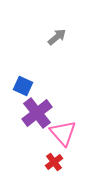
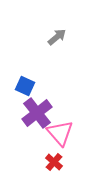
blue square: moved 2 px right
pink triangle: moved 3 px left
red cross: rotated 12 degrees counterclockwise
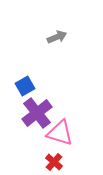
gray arrow: rotated 18 degrees clockwise
blue square: rotated 36 degrees clockwise
pink triangle: rotated 32 degrees counterclockwise
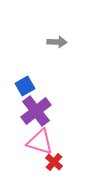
gray arrow: moved 5 px down; rotated 24 degrees clockwise
purple cross: moved 1 px left, 2 px up
pink triangle: moved 20 px left, 9 px down
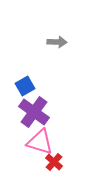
purple cross: moved 2 px left, 1 px down; rotated 16 degrees counterclockwise
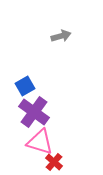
gray arrow: moved 4 px right, 6 px up; rotated 18 degrees counterclockwise
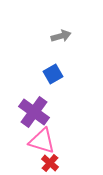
blue square: moved 28 px right, 12 px up
pink triangle: moved 2 px right, 1 px up
red cross: moved 4 px left, 1 px down
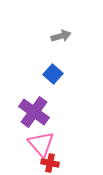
blue square: rotated 18 degrees counterclockwise
pink triangle: moved 1 px left, 3 px down; rotated 32 degrees clockwise
red cross: rotated 30 degrees counterclockwise
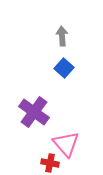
gray arrow: moved 1 px right; rotated 78 degrees counterclockwise
blue square: moved 11 px right, 6 px up
pink triangle: moved 25 px right
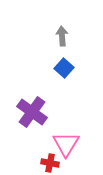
purple cross: moved 2 px left
pink triangle: rotated 12 degrees clockwise
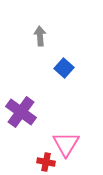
gray arrow: moved 22 px left
purple cross: moved 11 px left
red cross: moved 4 px left, 1 px up
